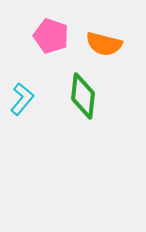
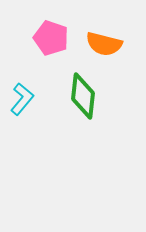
pink pentagon: moved 2 px down
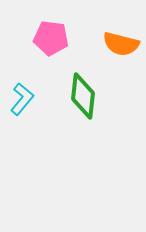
pink pentagon: rotated 12 degrees counterclockwise
orange semicircle: moved 17 px right
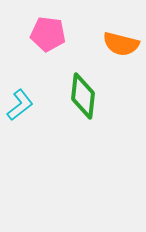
pink pentagon: moved 3 px left, 4 px up
cyan L-shape: moved 2 px left, 6 px down; rotated 12 degrees clockwise
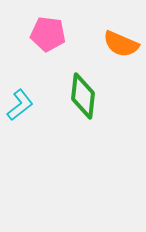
orange semicircle: rotated 9 degrees clockwise
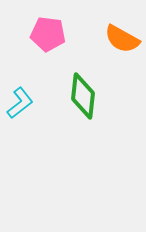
orange semicircle: moved 1 px right, 5 px up; rotated 6 degrees clockwise
cyan L-shape: moved 2 px up
